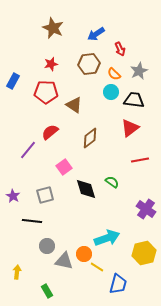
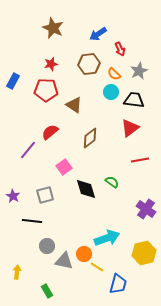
blue arrow: moved 2 px right
red pentagon: moved 2 px up
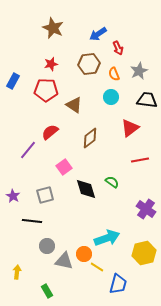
red arrow: moved 2 px left, 1 px up
orange semicircle: rotated 24 degrees clockwise
cyan circle: moved 5 px down
black trapezoid: moved 13 px right
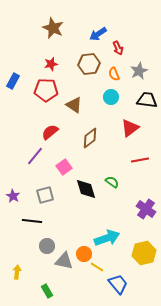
purple line: moved 7 px right, 6 px down
blue trapezoid: rotated 55 degrees counterclockwise
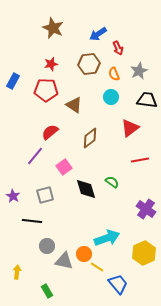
yellow hexagon: rotated 10 degrees counterclockwise
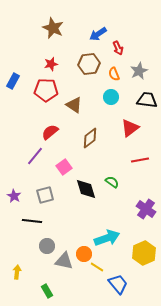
purple star: moved 1 px right
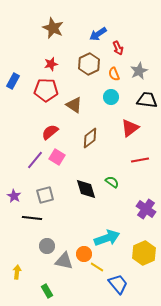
brown hexagon: rotated 20 degrees counterclockwise
purple line: moved 4 px down
pink square: moved 7 px left, 10 px up; rotated 21 degrees counterclockwise
black line: moved 3 px up
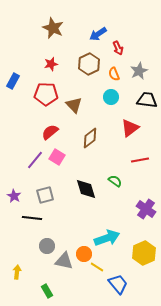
red pentagon: moved 4 px down
brown triangle: rotated 12 degrees clockwise
green semicircle: moved 3 px right, 1 px up
